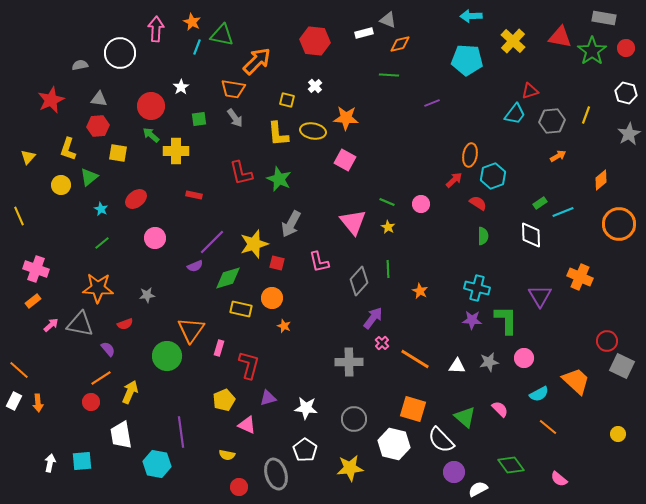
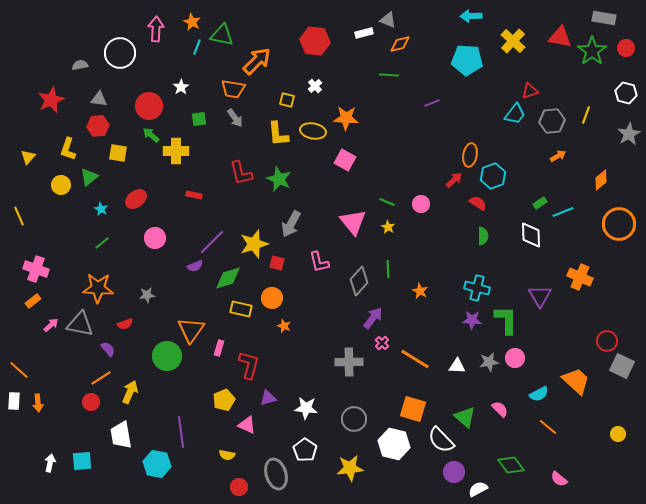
red circle at (151, 106): moved 2 px left
pink circle at (524, 358): moved 9 px left
white rectangle at (14, 401): rotated 24 degrees counterclockwise
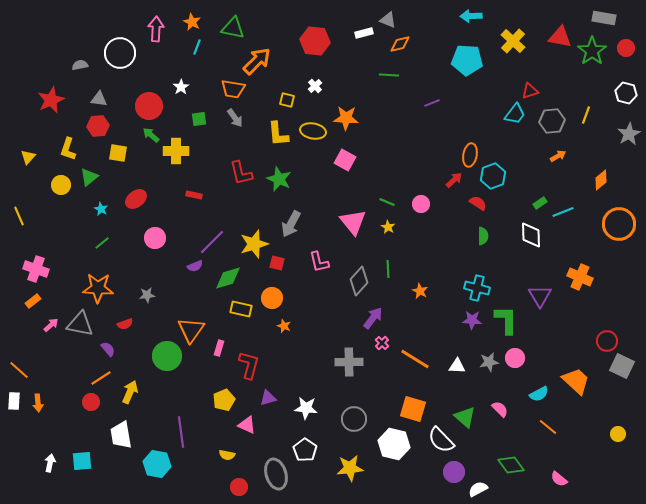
green triangle at (222, 35): moved 11 px right, 7 px up
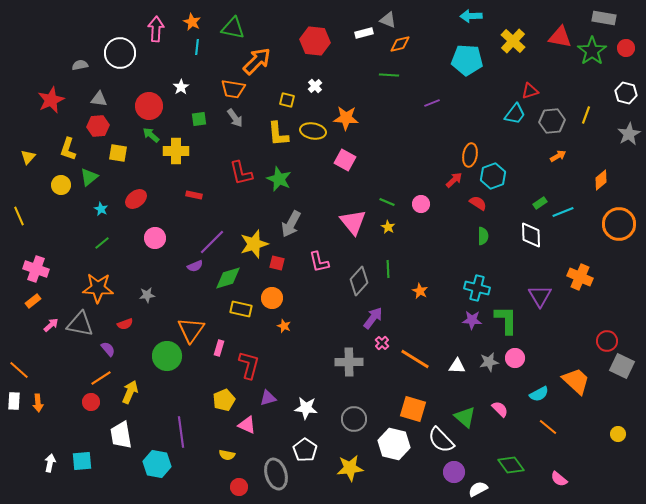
cyan line at (197, 47): rotated 14 degrees counterclockwise
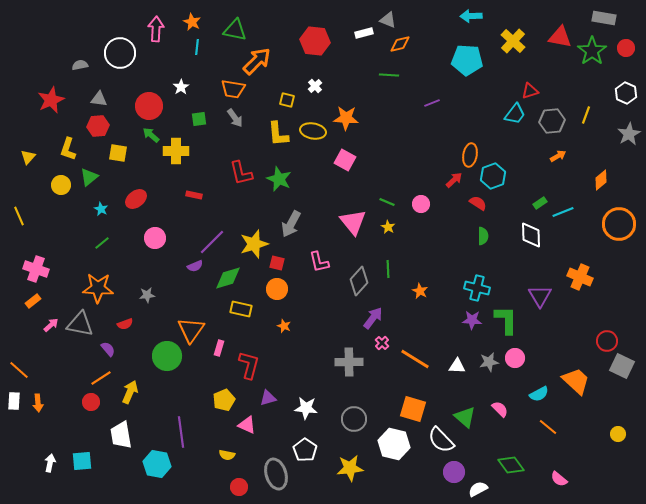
green triangle at (233, 28): moved 2 px right, 2 px down
white hexagon at (626, 93): rotated 10 degrees clockwise
orange circle at (272, 298): moved 5 px right, 9 px up
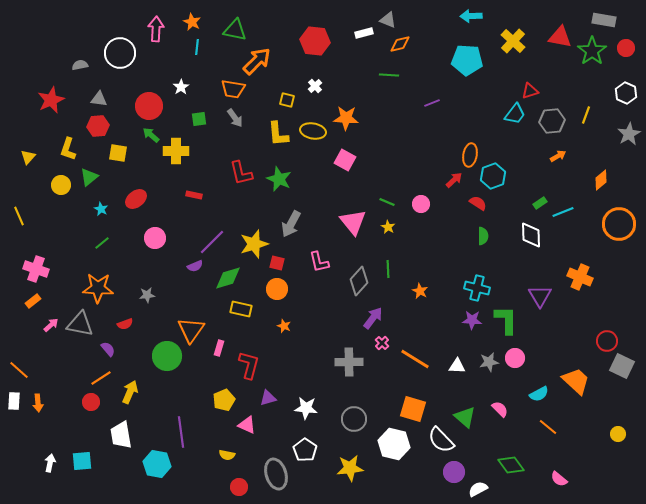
gray rectangle at (604, 18): moved 2 px down
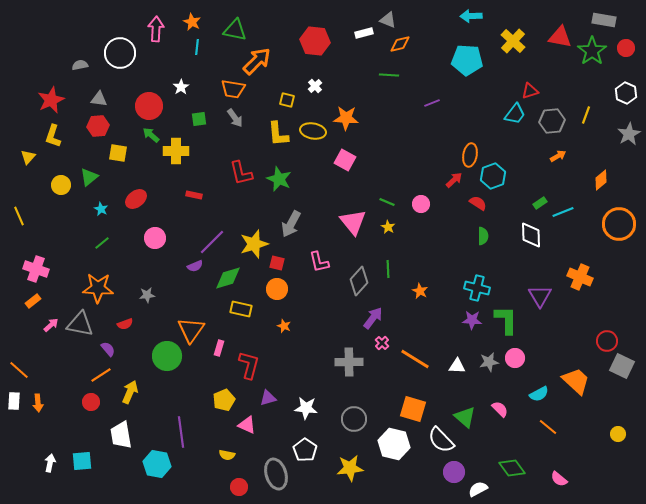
yellow L-shape at (68, 149): moved 15 px left, 13 px up
orange line at (101, 378): moved 3 px up
green diamond at (511, 465): moved 1 px right, 3 px down
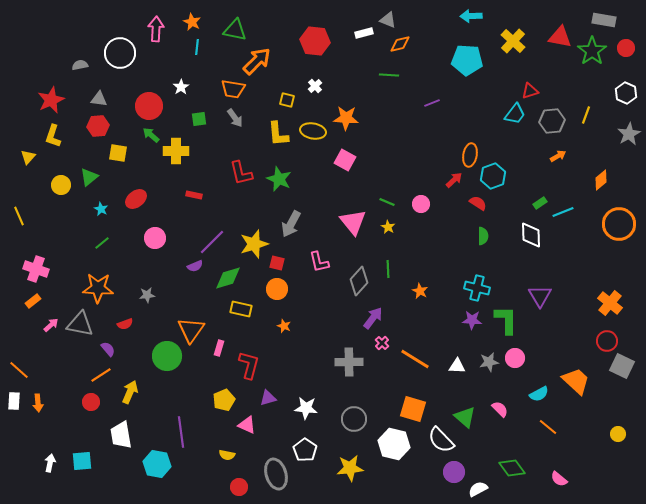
orange cross at (580, 277): moved 30 px right, 26 px down; rotated 15 degrees clockwise
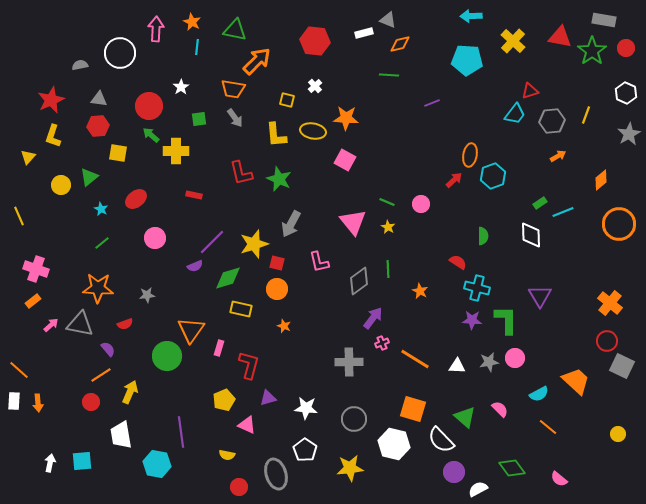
yellow L-shape at (278, 134): moved 2 px left, 1 px down
red semicircle at (478, 203): moved 20 px left, 59 px down
gray diamond at (359, 281): rotated 12 degrees clockwise
pink cross at (382, 343): rotated 24 degrees clockwise
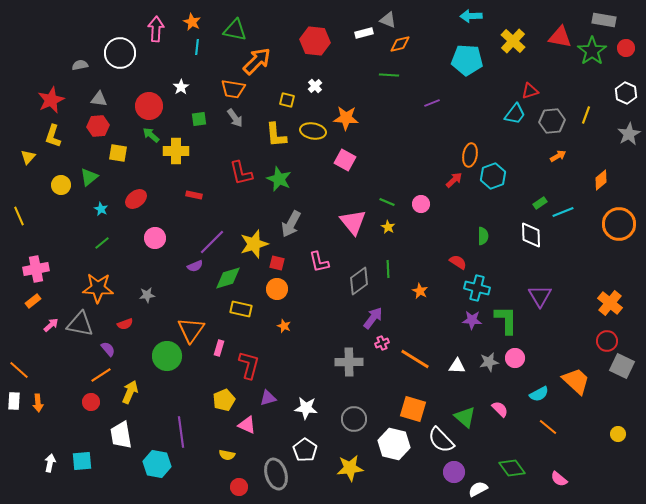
pink cross at (36, 269): rotated 30 degrees counterclockwise
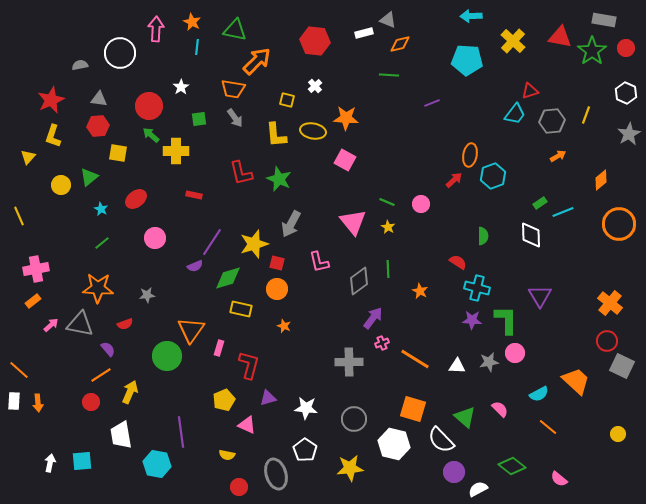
purple line at (212, 242): rotated 12 degrees counterclockwise
pink circle at (515, 358): moved 5 px up
green diamond at (512, 468): moved 2 px up; rotated 16 degrees counterclockwise
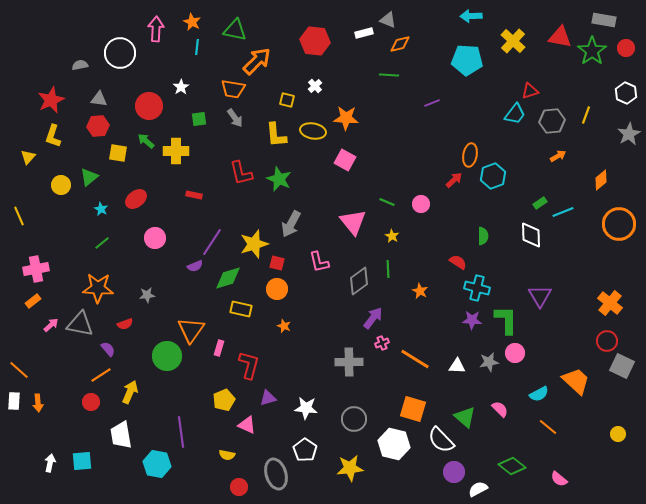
green arrow at (151, 135): moved 5 px left, 6 px down
yellow star at (388, 227): moved 4 px right, 9 px down
